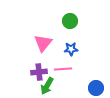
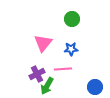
green circle: moved 2 px right, 2 px up
purple cross: moved 2 px left, 2 px down; rotated 21 degrees counterclockwise
blue circle: moved 1 px left, 1 px up
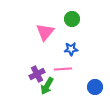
pink triangle: moved 2 px right, 11 px up
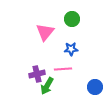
purple cross: rotated 14 degrees clockwise
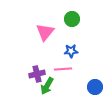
blue star: moved 2 px down
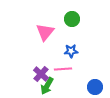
purple cross: moved 4 px right; rotated 35 degrees counterclockwise
